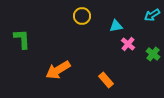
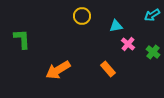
green cross: moved 2 px up
orange rectangle: moved 2 px right, 11 px up
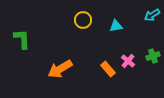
yellow circle: moved 1 px right, 4 px down
pink cross: moved 17 px down
green cross: moved 4 px down; rotated 32 degrees clockwise
orange arrow: moved 2 px right, 1 px up
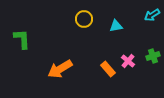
yellow circle: moved 1 px right, 1 px up
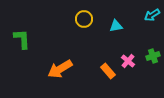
orange rectangle: moved 2 px down
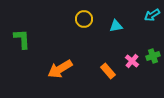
pink cross: moved 4 px right
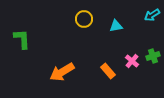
orange arrow: moved 2 px right, 3 px down
